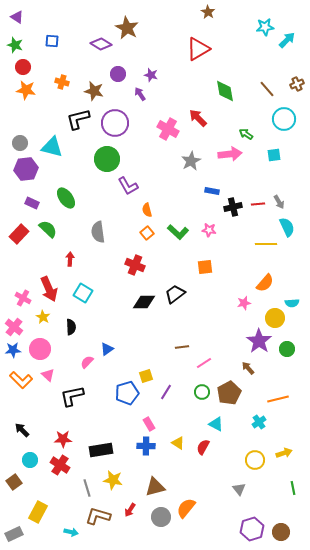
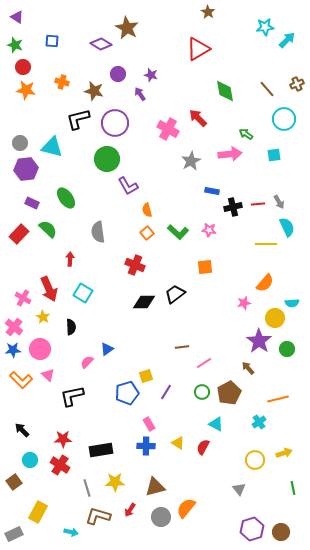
yellow star at (113, 480): moved 2 px right, 2 px down; rotated 12 degrees counterclockwise
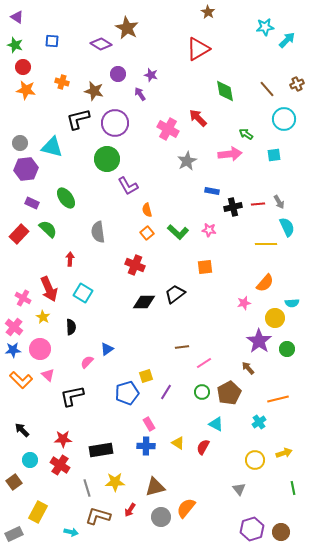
gray star at (191, 161): moved 4 px left
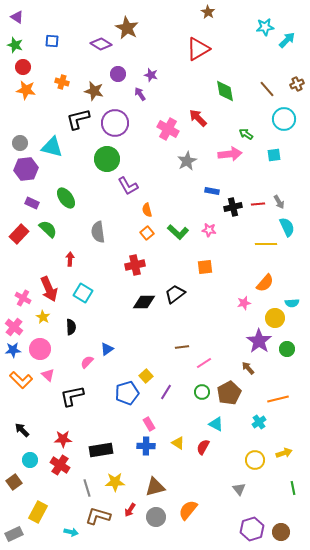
red cross at (135, 265): rotated 36 degrees counterclockwise
yellow square at (146, 376): rotated 24 degrees counterclockwise
orange semicircle at (186, 508): moved 2 px right, 2 px down
gray circle at (161, 517): moved 5 px left
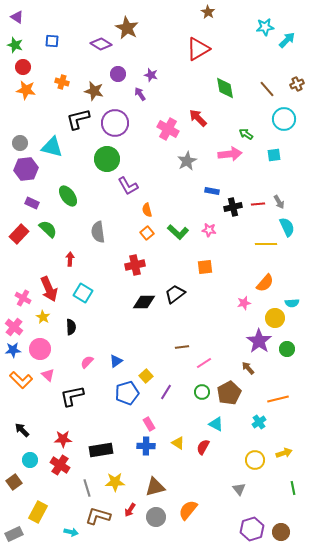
green diamond at (225, 91): moved 3 px up
green ellipse at (66, 198): moved 2 px right, 2 px up
blue triangle at (107, 349): moved 9 px right, 12 px down
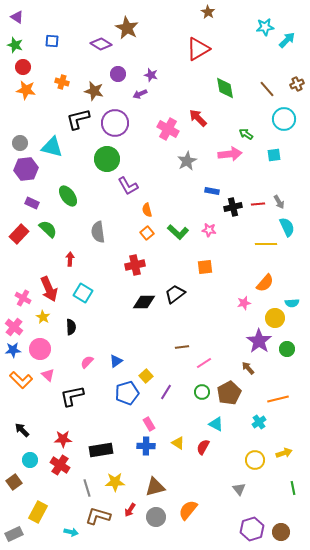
purple arrow at (140, 94): rotated 80 degrees counterclockwise
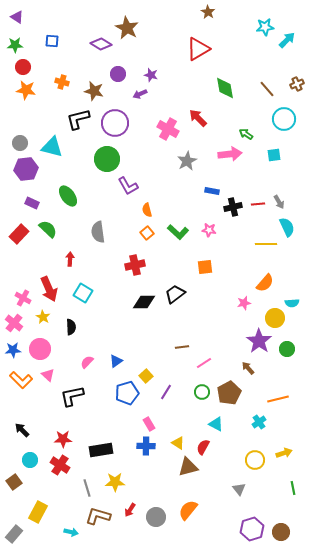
green star at (15, 45): rotated 21 degrees counterclockwise
pink cross at (14, 327): moved 4 px up
brown triangle at (155, 487): moved 33 px right, 20 px up
gray rectangle at (14, 534): rotated 24 degrees counterclockwise
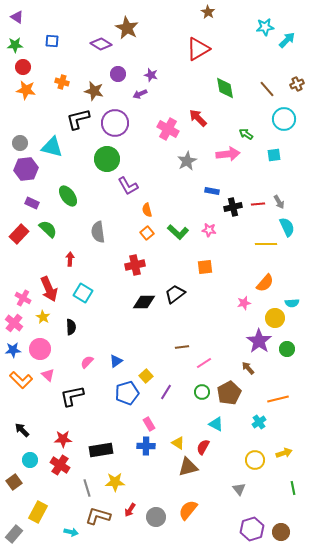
pink arrow at (230, 154): moved 2 px left
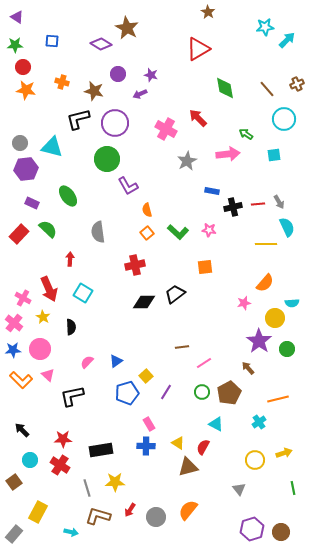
pink cross at (168, 129): moved 2 px left
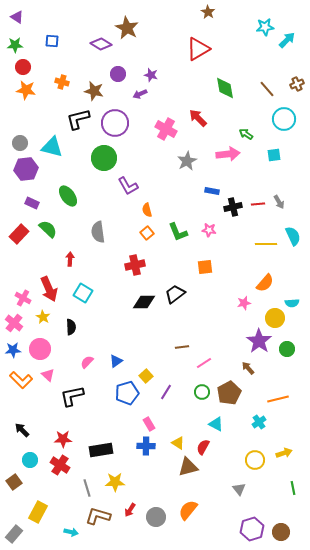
green circle at (107, 159): moved 3 px left, 1 px up
cyan semicircle at (287, 227): moved 6 px right, 9 px down
green L-shape at (178, 232): rotated 25 degrees clockwise
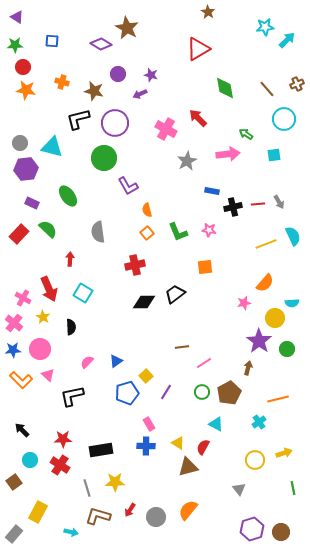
yellow line at (266, 244): rotated 20 degrees counterclockwise
brown arrow at (248, 368): rotated 56 degrees clockwise
